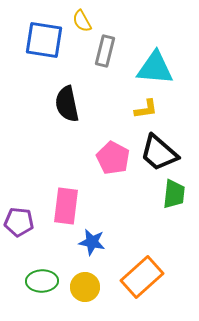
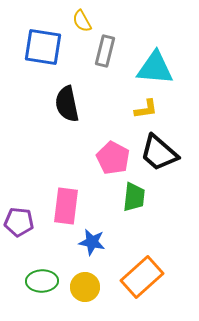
blue square: moved 1 px left, 7 px down
green trapezoid: moved 40 px left, 3 px down
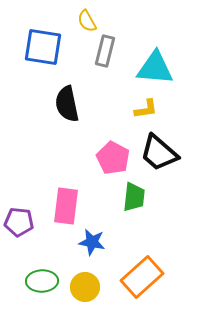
yellow semicircle: moved 5 px right
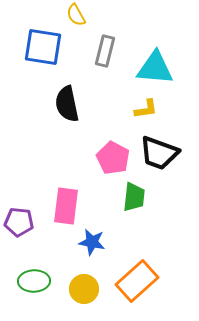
yellow semicircle: moved 11 px left, 6 px up
black trapezoid: rotated 21 degrees counterclockwise
orange rectangle: moved 5 px left, 4 px down
green ellipse: moved 8 px left
yellow circle: moved 1 px left, 2 px down
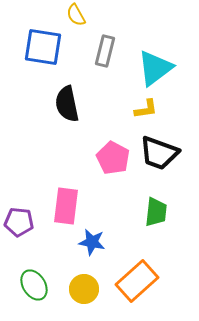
cyan triangle: rotated 42 degrees counterclockwise
green trapezoid: moved 22 px right, 15 px down
green ellipse: moved 4 px down; rotated 60 degrees clockwise
